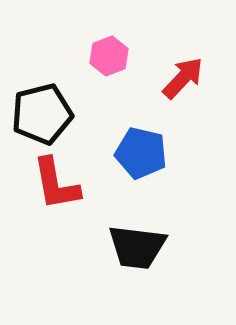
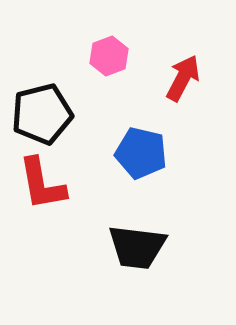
red arrow: rotated 15 degrees counterclockwise
red L-shape: moved 14 px left
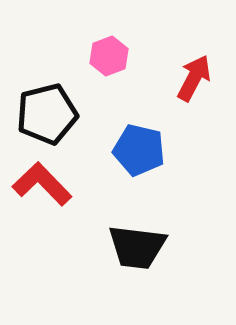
red arrow: moved 11 px right
black pentagon: moved 5 px right
blue pentagon: moved 2 px left, 3 px up
red L-shape: rotated 146 degrees clockwise
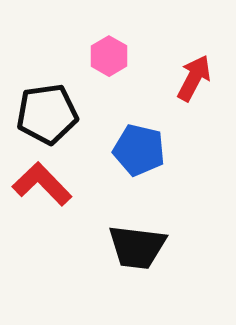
pink hexagon: rotated 9 degrees counterclockwise
black pentagon: rotated 6 degrees clockwise
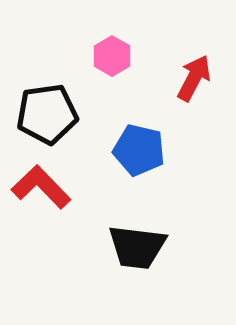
pink hexagon: moved 3 px right
red L-shape: moved 1 px left, 3 px down
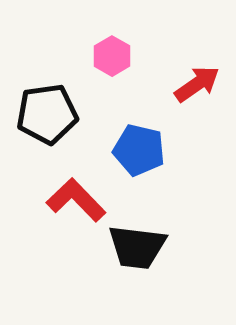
red arrow: moved 3 px right, 6 px down; rotated 27 degrees clockwise
red L-shape: moved 35 px right, 13 px down
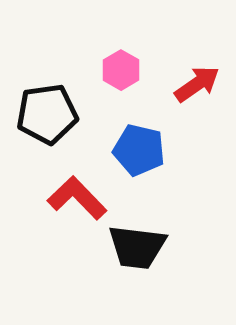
pink hexagon: moved 9 px right, 14 px down
red L-shape: moved 1 px right, 2 px up
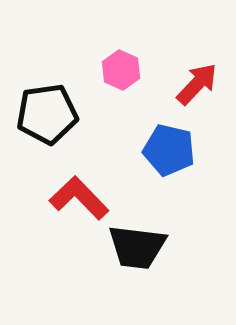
pink hexagon: rotated 6 degrees counterclockwise
red arrow: rotated 12 degrees counterclockwise
blue pentagon: moved 30 px right
red L-shape: moved 2 px right
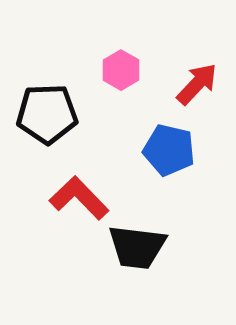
pink hexagon: rotated 6 degrees clockwise
black pentagon: rotated 6 degrees clockwise
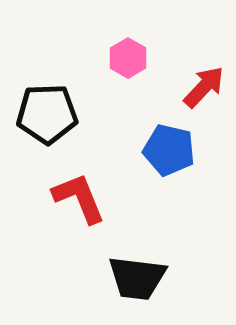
pink hexagon: moved 7 px right, 12 px up
red arrow: moved 7 px right, 3 px down
red L-shape: rotated 22 degrees clockwise
black trapezoid: moved 31 px down
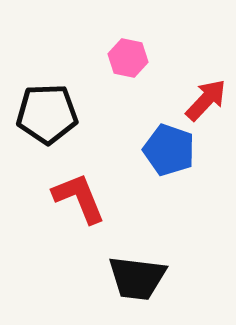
pink hexagon: rotated 18 degrees counterclockwise
red arrow: moved 2 px right, 13 px down
blue pentagon: rotated 6 degrees clockwise
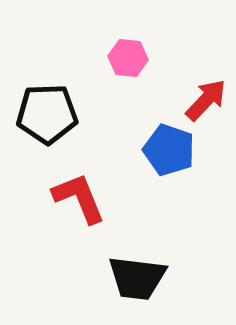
pink hexagon: rotated 6 degrees counterclockwise
